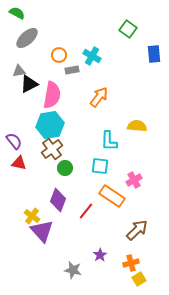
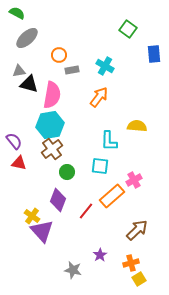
cyan cross: moved 13 px right, 10 px down
black triangle: rotated 42 degrees clockwise
green circle: moved 2 px right, 4 px down
orange rectangle: rotated 75 degrees counterclockwise
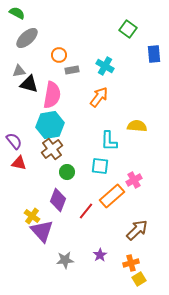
gray star: moved 8 px left, 10 px up; rotated 18 degrees counterclockwise
